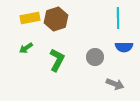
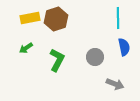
blue semicircle: rotated 102 degrees counterclockwise
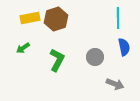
green arrow: moved 3 px left
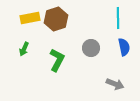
green arrow: moved 1 px right, 1 px down; rotated 32 degrees counterclockwise
gray circle: moved 4 px left, 9 px up
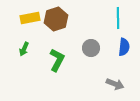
blue semicircle: rotated 18 degrees clockwise
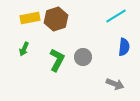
cyan line: moved 2 px left, 2 px up; rotated 60 degrees clockwise
gray circle: moved 8 px left, 9 px down
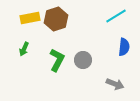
gray circle: moved 3 px down
